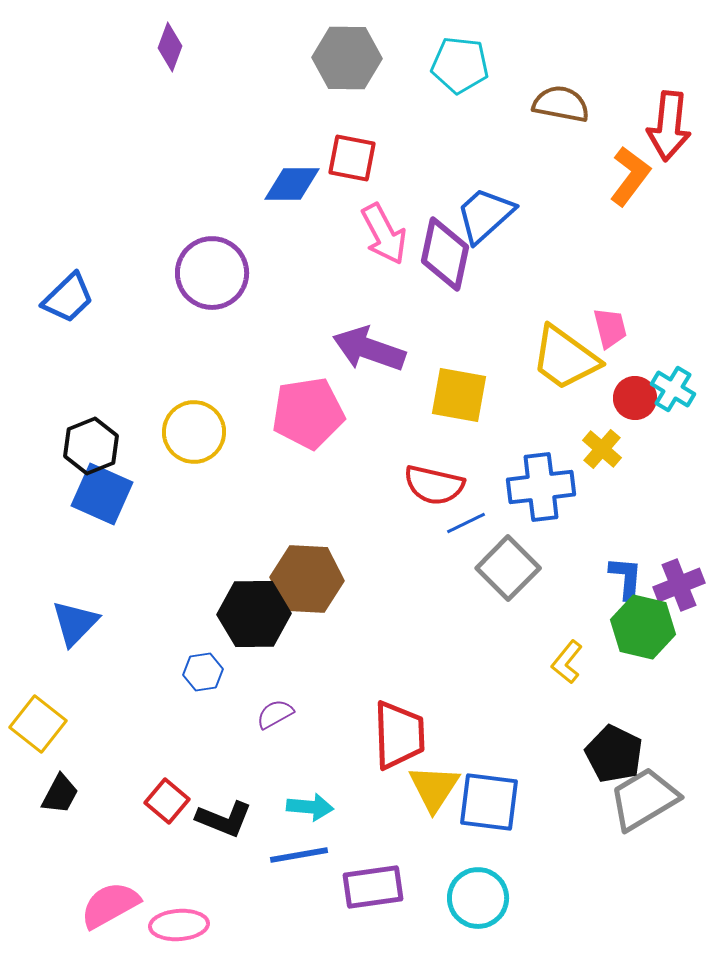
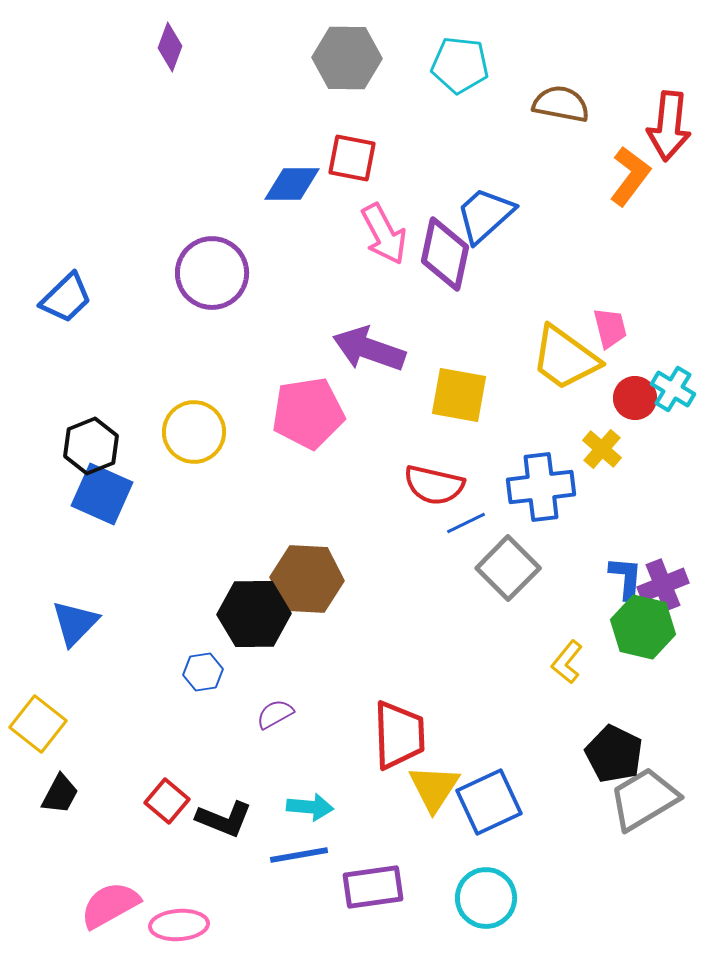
blue trapezoid at (68, 298): moved 2 px left
purple cross at (679, 585): moved 16 px left
blue square at (489, 802): rotated 32 degrees counterclockwise
cyan circle at (478, 898): moved 8 px right
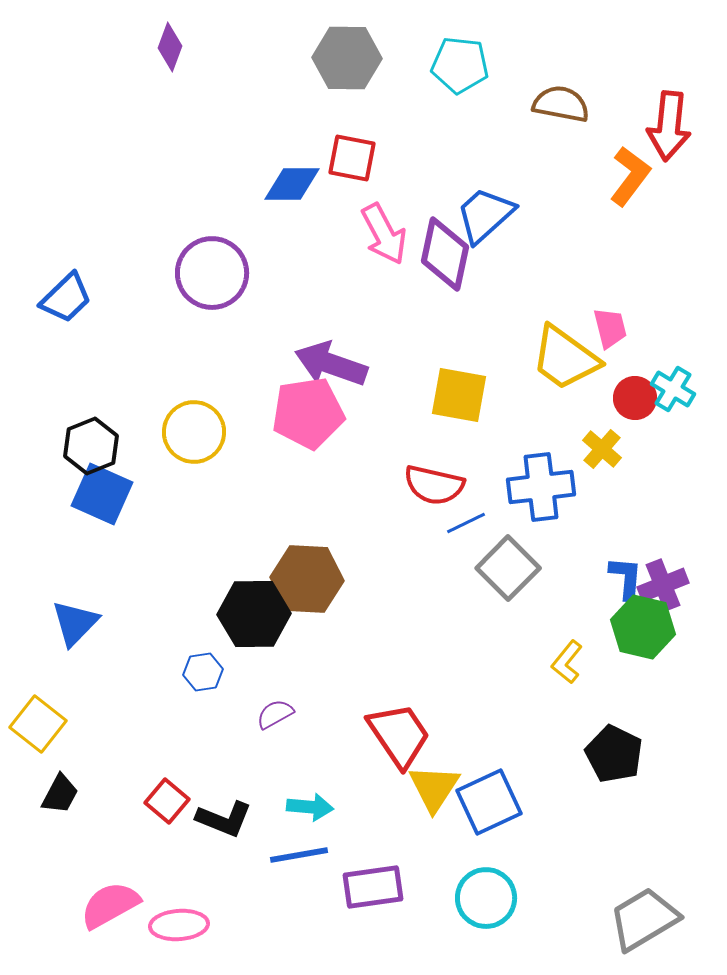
purple arrow at (369, 349): moved 38 px left, 15 px down
red trapezoid at (399, 735): rotated 32 degrees counterclockwise
gray trapezoid at (644, 799): moved 120 px down
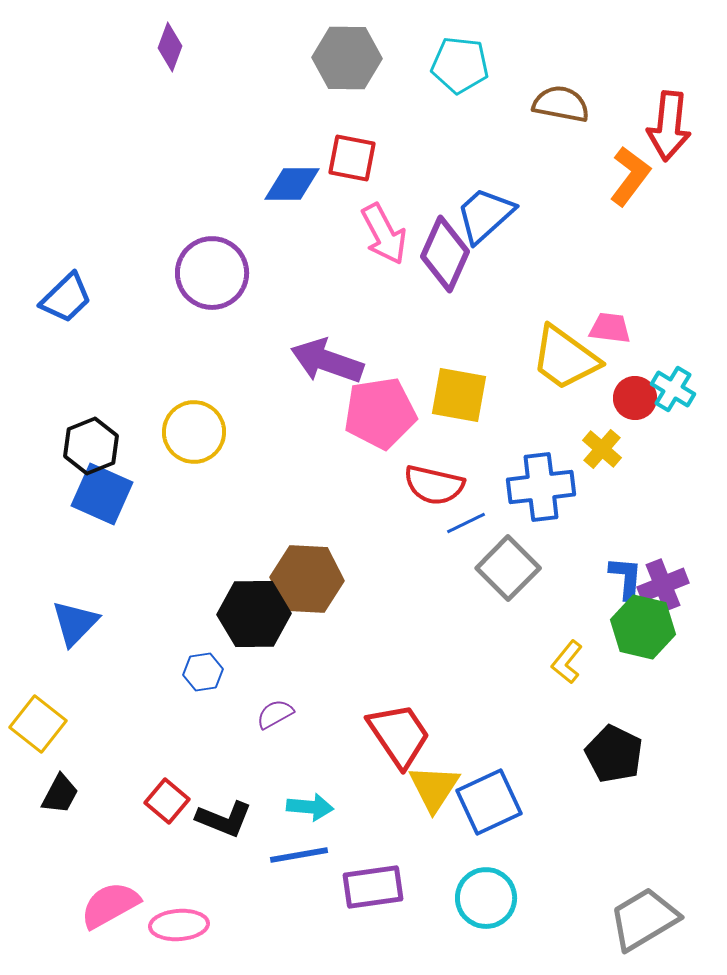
purple diamond at (445, 254): rotated 12 degrees clockwise
pink trapezoid at (610, 328): rotated 69 degrees counterclockwise
purple arrow at (331, 364): moved 4 px left, 3 px up
pink pentagon at (308, 413): moved 72 px right
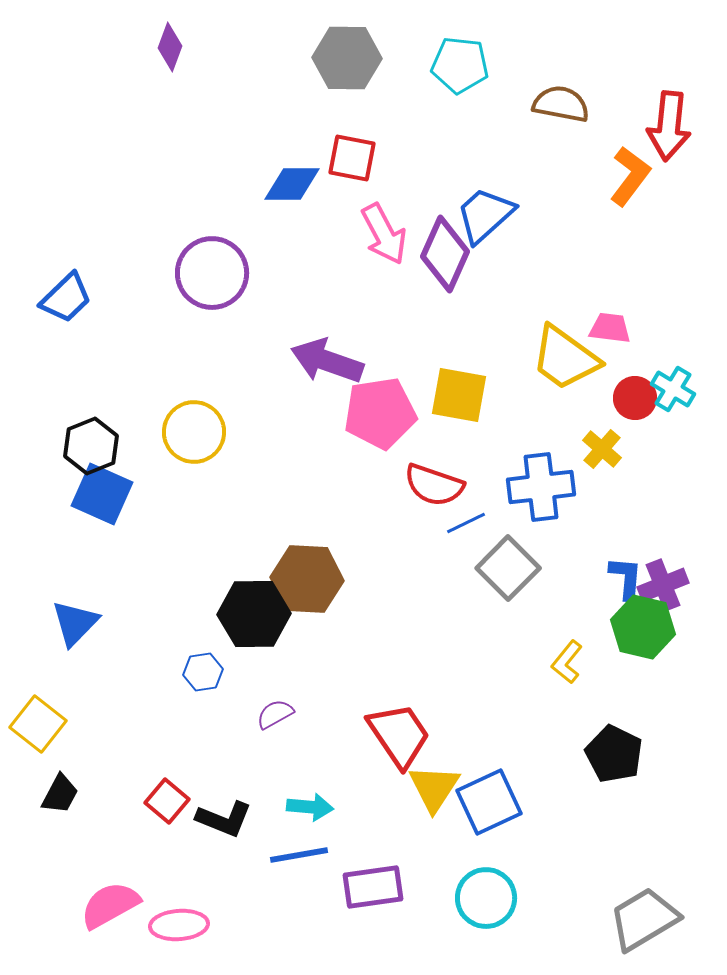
red semicircle at (434, 485): rotated 6 degrees clockwise
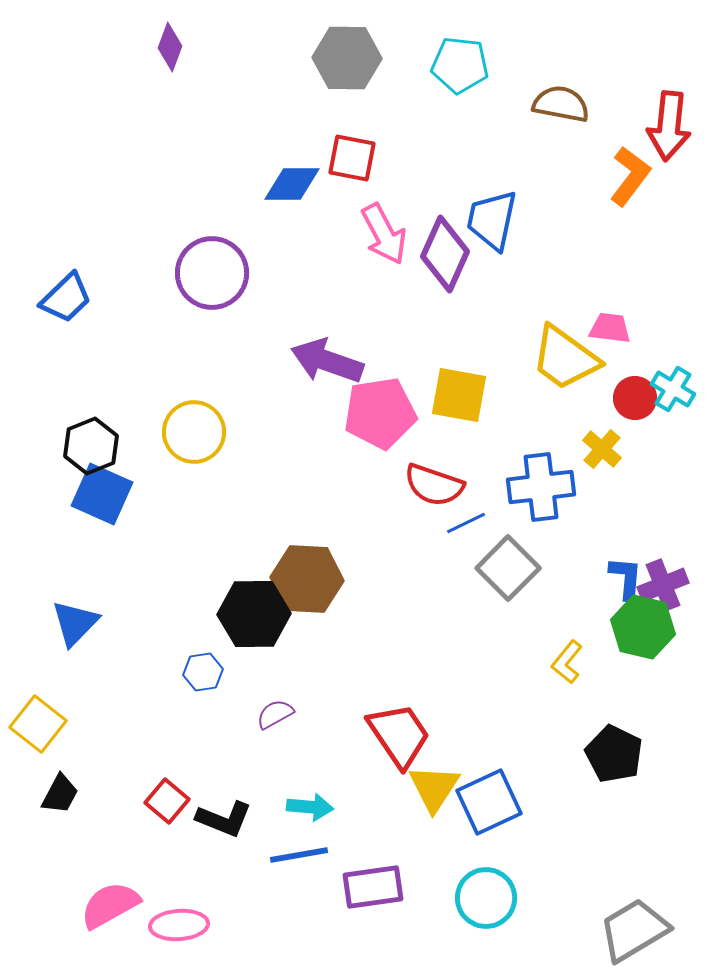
blue trapezoid at (485, 215): moved 7 px right, 5 px down; rotated 36 degrees counterclockwise
gray trapezoid at (644, 919): moved 10 px left, 11 px down
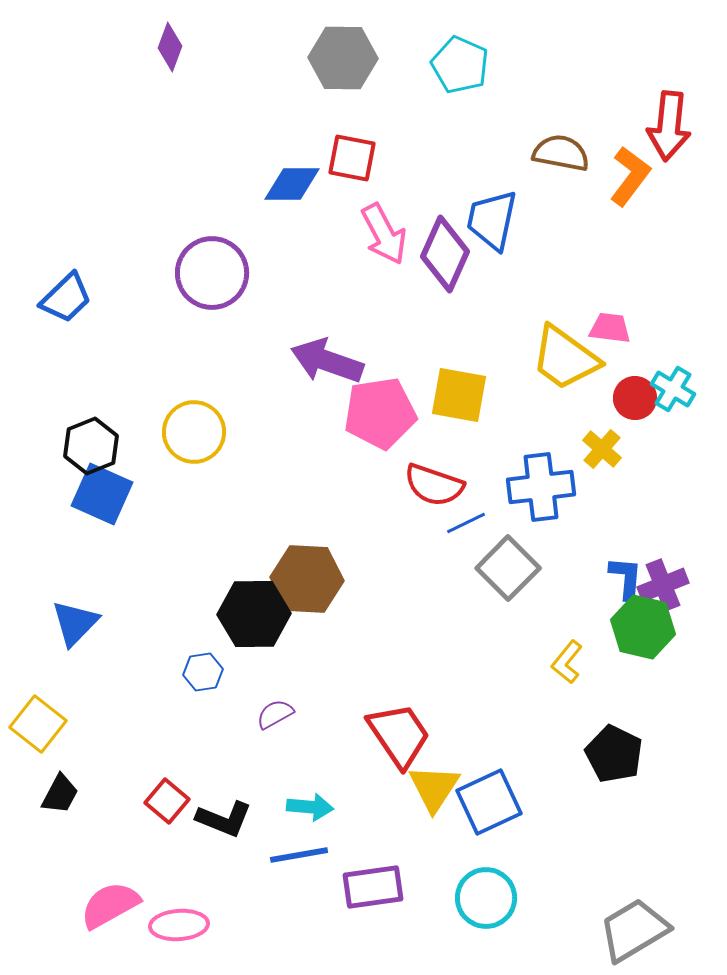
gray hexagon at (347, 58): moved 4 px left
cyan pentagon at (460, 65): rotated 18 degrees clockwise
brown semicircle at (561, 104): moved 49 px down
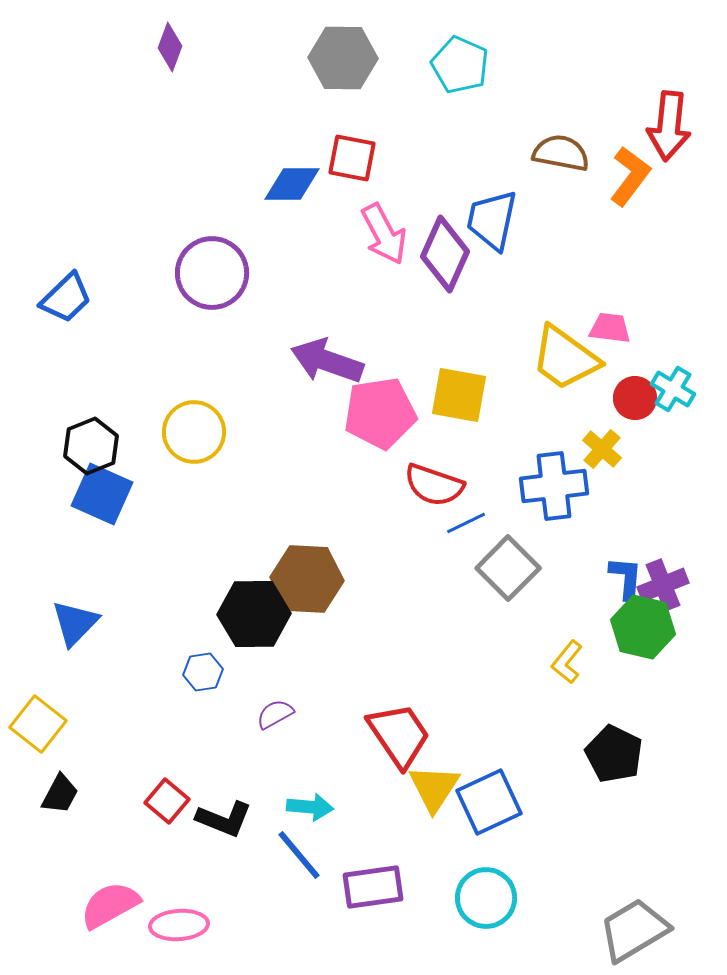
blue cross at (541, 487): moved 13 px right, 1 px up
blue line at (299, 855): rotated 60 degrees clockwise
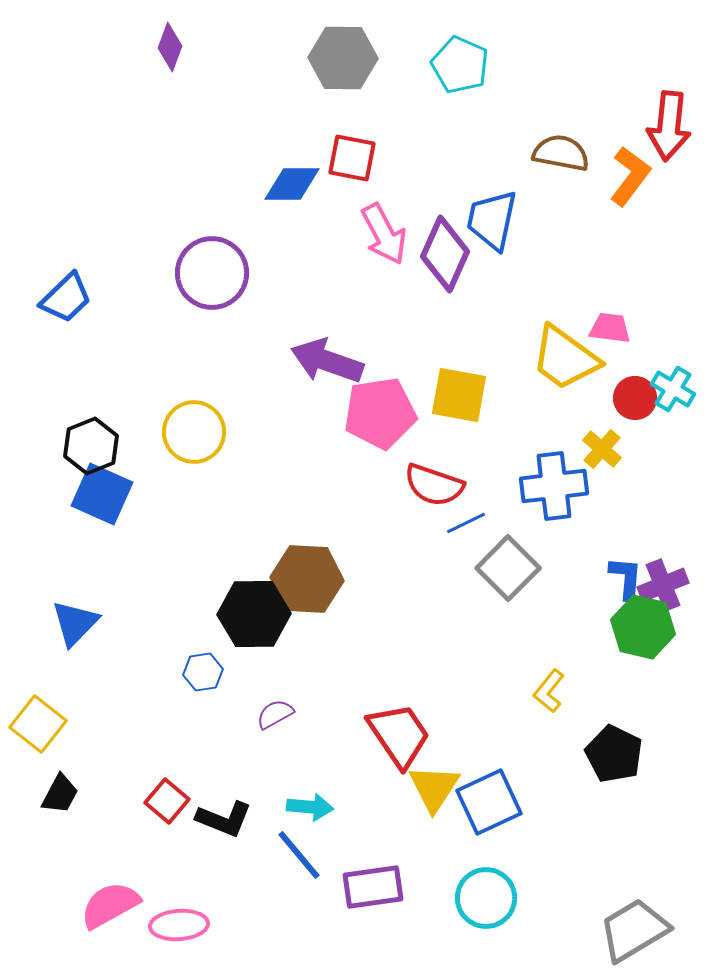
yellow L-shape at (567, 662): moved 18 px left, 29 px down
